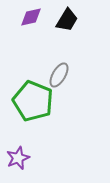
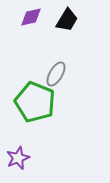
gray ellipse: moved 3 px left, 1 px up
green pentagon: moved 2 px right, 1 px down
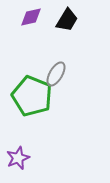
green pentagon: moved 3 px left, 6 px up
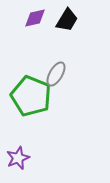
purple diamond: moved 4 px right, 1 px down
green pentagon: moved 1 px left
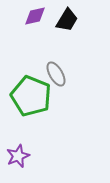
purple diamond: moved 2 px up
gray ellipse: rotated 60 degrees counterclockwise
purple star: moved 2 px up
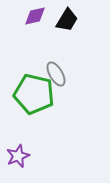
green pentagon: moved 3 px right, 2 px up; rotated 9 degrees counterclockwise
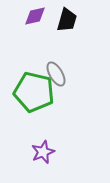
black trapezoid: rotated 15 degrees counterclockwise
green pentagon: moved 2 px up
purple star: moved 25 px right, 4 px up
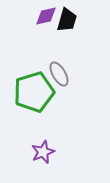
purple diamond: moved 11 px right
gray ellipse: moved 3 px right
green pentagon: rotated 30 degrees counterclockwise
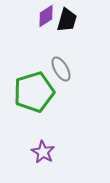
purple diamond: rotated 20 degrees counterclockwise
gray ellipse: moved 2 px right, 5 px up
purple star: rotated 20 degrees counterclockwise
